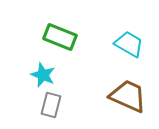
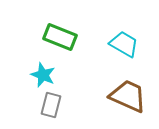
cyan trapezoid: moved 5 px left
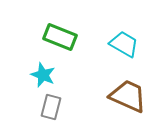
gray rectangle: moved 2 px down
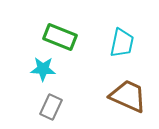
cyan trapezoid: moved 2 px left, 1 px up; rotated 72 degrees clockwise
cyan star: moved 6 px up; rotated 20 degrees counterclockwise
gray rectangle: rotated 10 degrees clockwise
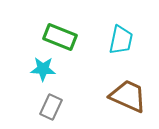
cyan trapezoid: moved 1 px left, 3 px up
